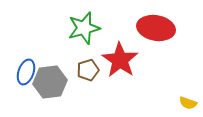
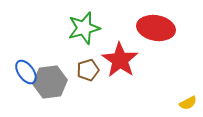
blue ellipse: rotated 55 degrees counterclockwise
yellow semicircle: rotated 48 degrees counterclockwise
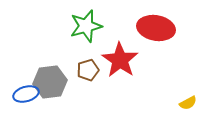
green star: moved 2 px right, 2 px up
blue ellipse: moved 22 px down; rotated 70 degrees counterclockwise
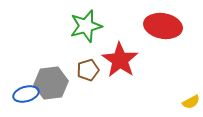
red ellipse: moved 7 px right, 2 px up
gray hexagon: moved 1 px right, 1 px down
yellow semicircle: moved 3 px right, 1 px up
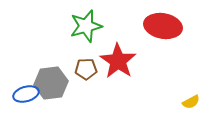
red star: moved 2 px left, 1 px down
brown pentagon: moved 2 px left, 1 px up; rotated 15 degrees clockwise
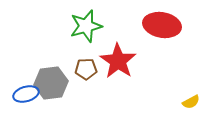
red ellipse: moved 1 px left, 1 px up
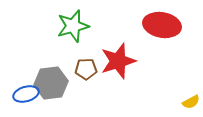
green star: moved 13 px left
red star: rotated 21 degrees clockwise
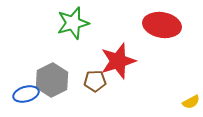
green star: moved 3 px up
brown pentagon: moved 9 px right, 12 px down
gray hexagon: moved 1 px right, 3 px up; rotated 20 degrees counterclockwise
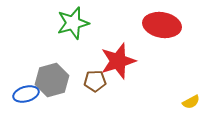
gray hexagon: rotated 12 degrees clockwise
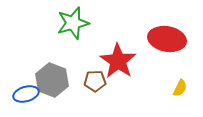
red ellipse: moved 5 px right, 14 px down
red star: rotated 21 degrees counterclockwise
gray hexagon: rotated 24 degrees counterclockwise
yellow semicircle: moved 11 px left, 14 px up; rotated 36 degrees counterclockwise
